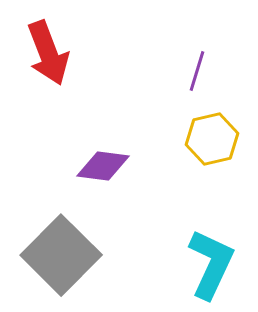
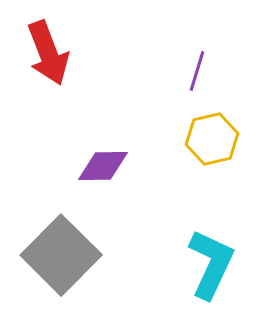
purple diamond: rotated 8 degrees counterclockwise
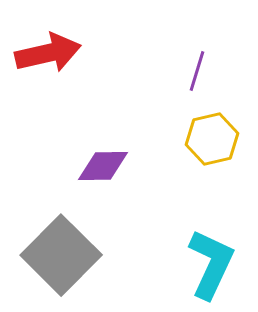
red arrow: rotated 82 degrees counterclockwise
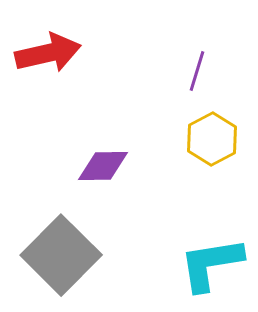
yellow hexagon: rotated 15 degrees counterclockwise
cyan L-shape: rotated 124 degrees counterclockwise
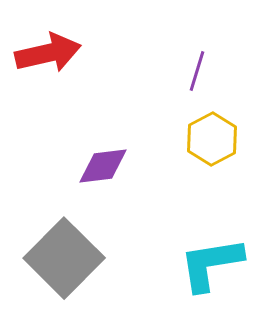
purple diamond: rotated 6 degrees counterclockwise
gray square: moved 3 px right, 3 px down
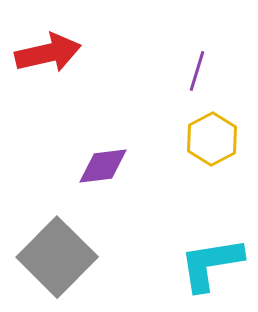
gray square: moved 7 px left, 1 px up
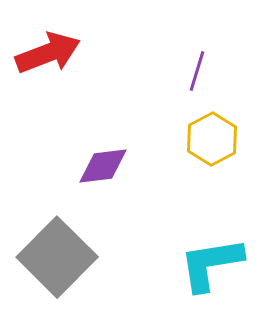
red arrow: rotated 8 degrees counterclockwise
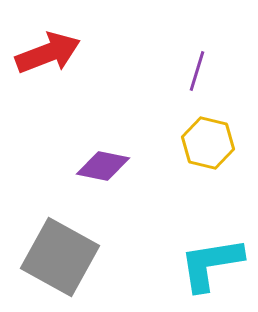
yellow hexagon: moved 4 px left, 4 px down; rotated 18 degrees counterclockwise
purple diamond: rotated 18 degrees clockwise
gray square: moved 3 px right; rotated 16 degrees counterclockwise
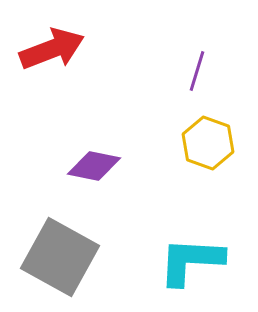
red arrow: moved 4 px right, 4 px up
yellow hexagon: rotated 6 degrees clockwise
purple diamond: moved 9 px left
cyan L-shape: moved 20 px left, 3 px up; rotated 12 degrees clockwise
